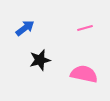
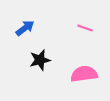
pink line: rotated 35 degrees clockwise
pink semicircle: rotated 20 degrees counterclockwise
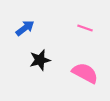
pink semicircle: moved 1 px right, 1 px up; rotated 36 degrees clockwise
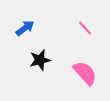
pink line: rotated 28 degrees clockwise
pink semicircle: rotated 20 degrees clockwise
